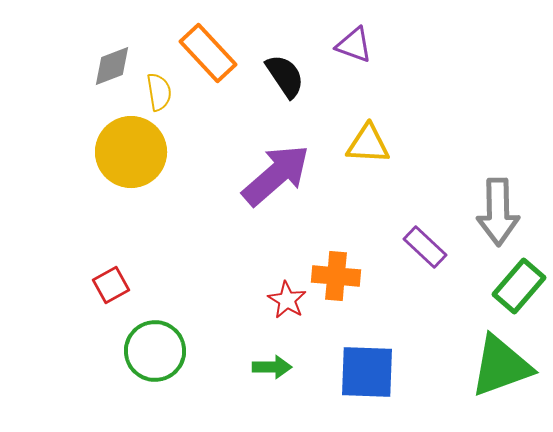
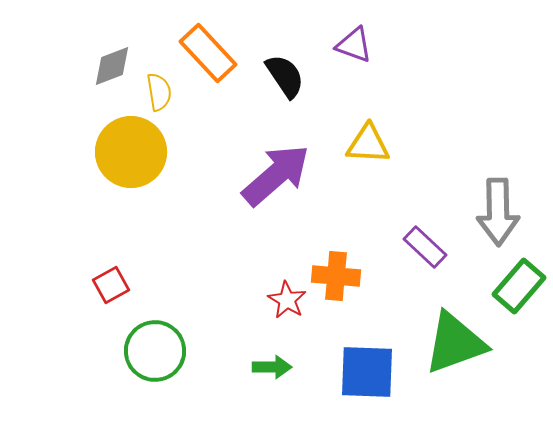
green triangle: moved 46 px left, 23 px up
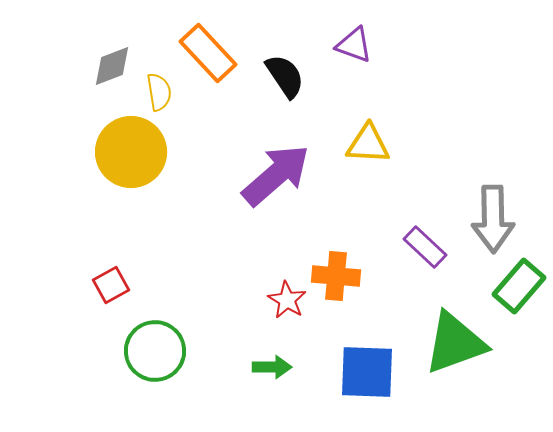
gray arrow: moved 5 px left, 7 px down
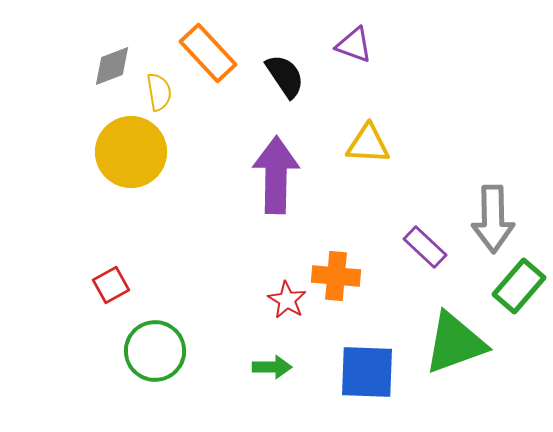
purple arrow: rotated 48 degrees counterclockwise
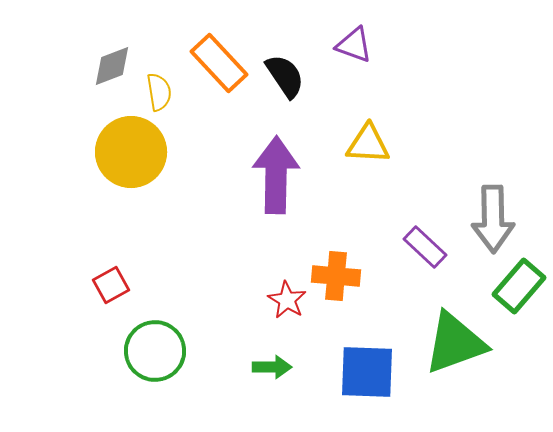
orange rectangle: moved 11 px right, 10 px down
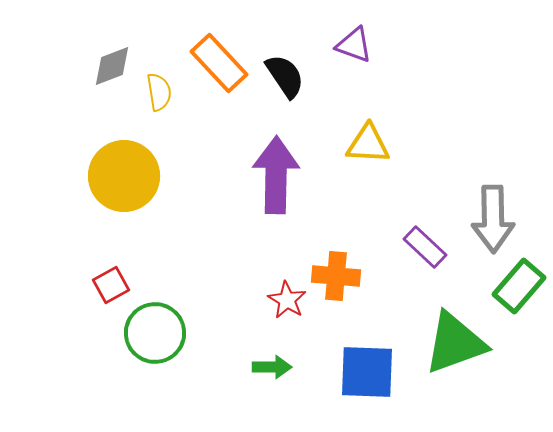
yellow circle: moved 7 px left, 24 px down
green circle: moved 18 px up
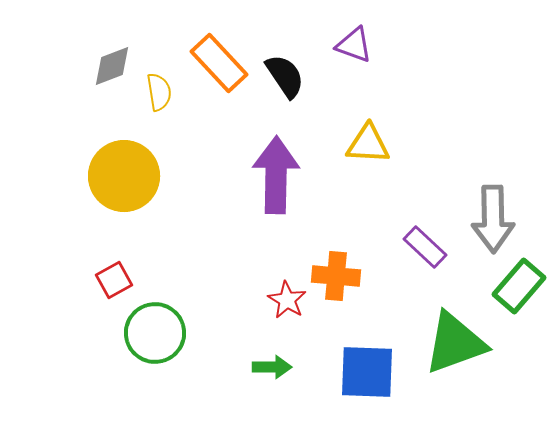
red square: moved 3 px right, 5 px up
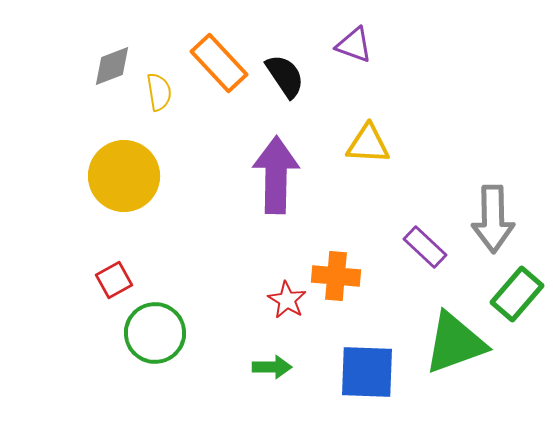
green rectangle: moved 2 px left, 8 px down
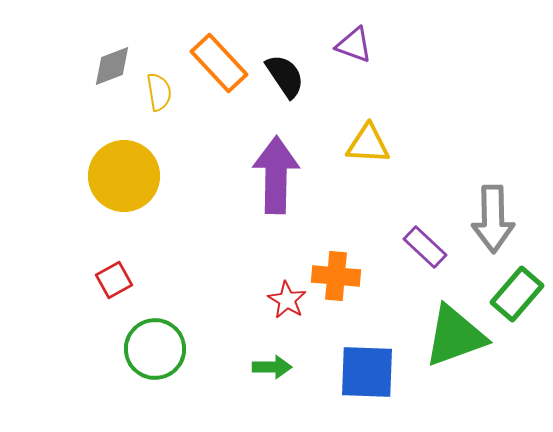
green circle: moved 16 px down
green triangle: moved 7 px up
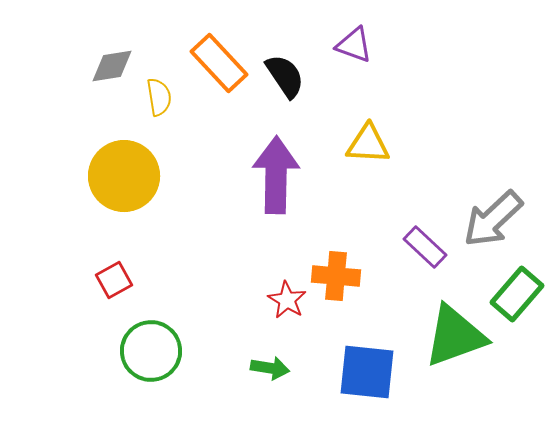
gray diamond: rotated 12 degrees clockwise
yellow semicircle: moved 5 px down
gray arrow: rotated 48 degrees clockwise
green circle: moved 4 px left, 2 px down
green arrow: moved 2 px left, 1 px down; rotated 9 degrees clockwise
blue square: rotated 4 degrees clockwise
